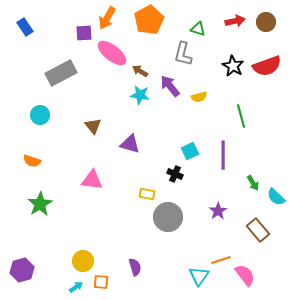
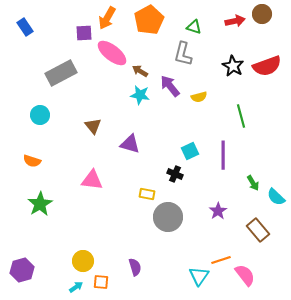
brown circle: moved 4 px left, 8 px up
green triangle: moved 4 px left, 2 px up
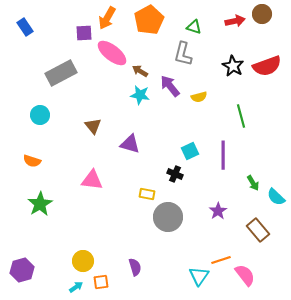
orange square: rotated 14 degrees counterclockwise
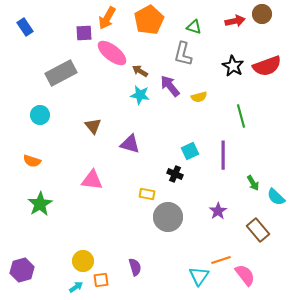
orange square: moved 2 px up
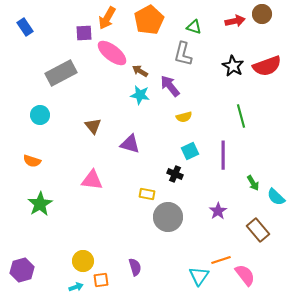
yellow semicircle: moved 15 px left, 20 px down
cyan arrow: rotated 16 degrees clockwise
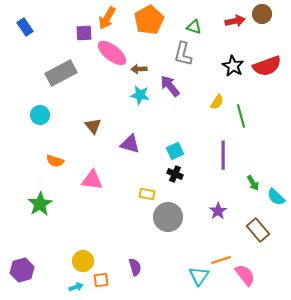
brown arrow: moved 1 px left, 2 px up; rotated 35 degrees counterclockwise
yellow semicircle: moved 33 px right, 15 px up; rotated 42 degrees counterclockwise
cyan square: moved 15 px left
orange semicircle: moved 23 px right
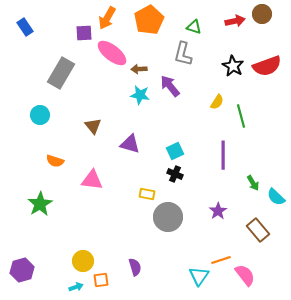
gray rectangle: rotated 32 degrees counterclockwise
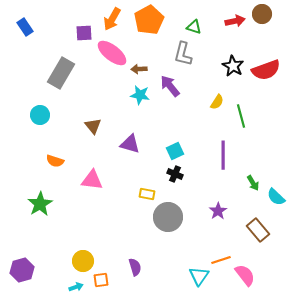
orange arrow: moved 5 px right, 1 px down
red semicircle: moved 1 px left, 4 px down
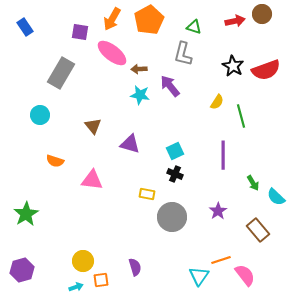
purple square: moved 4 px left, 1 px up; rotated 12 degrees clockwise
green star: moved 14 px left, 10 px down
gray circle: moved 4 px right
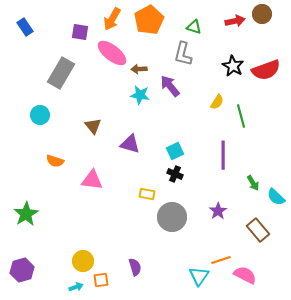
pink semicircle: rotated 25 degrees counterclockwise
